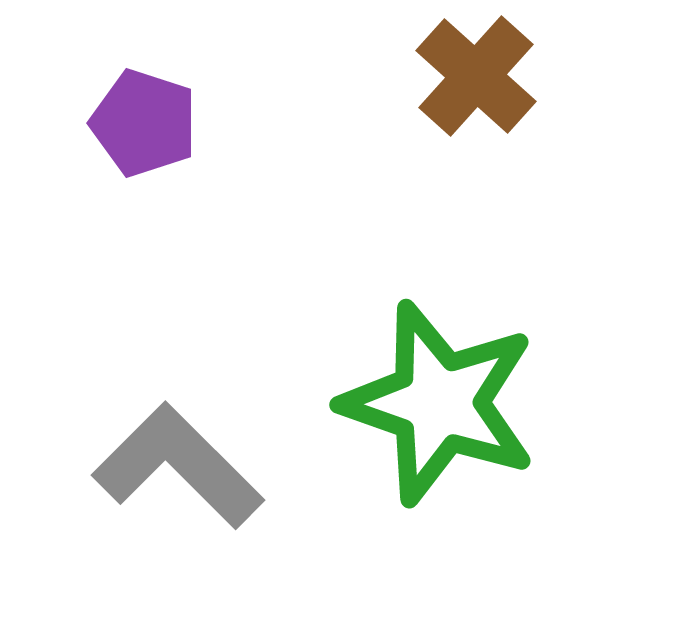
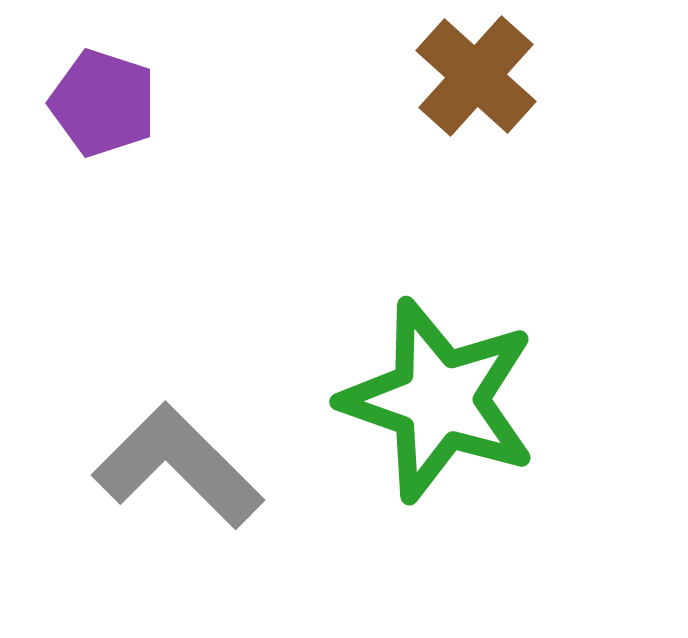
purple pentagon: moved 41 px left, 20 px up
green star: moved 3 px up
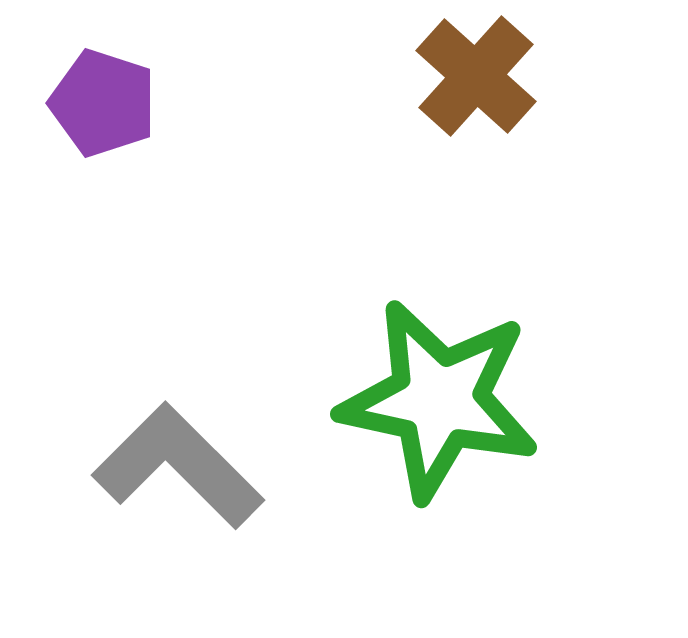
green star: rotated 7 degrees counterclockwise
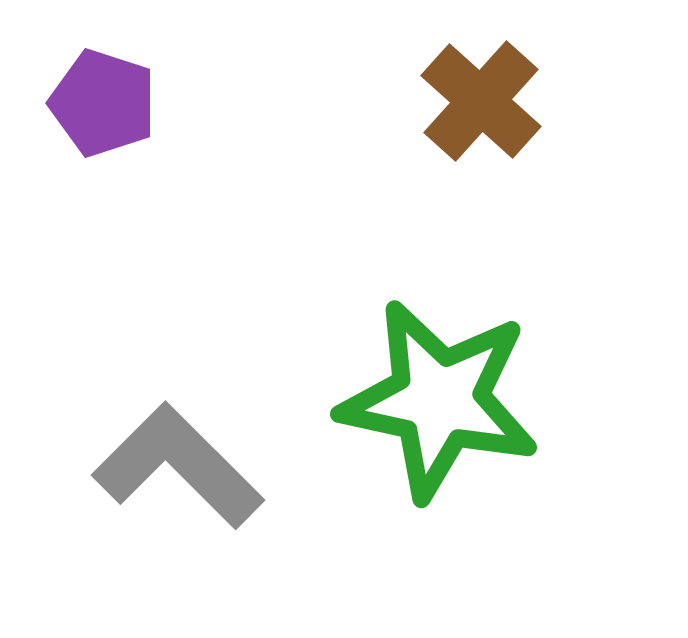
brown cross: moved 5 px right, 25 px down
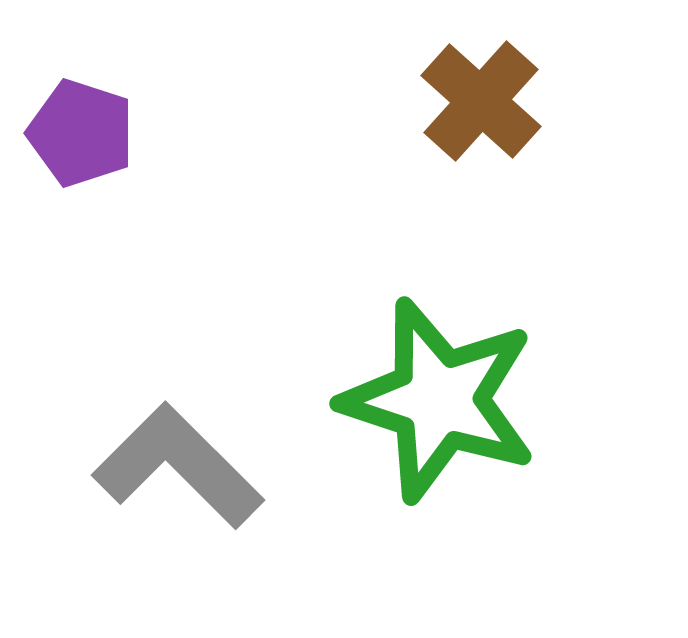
purple pentagon: moved 22 px left, 30 px down
green star: rotated 6 degrees clockwise
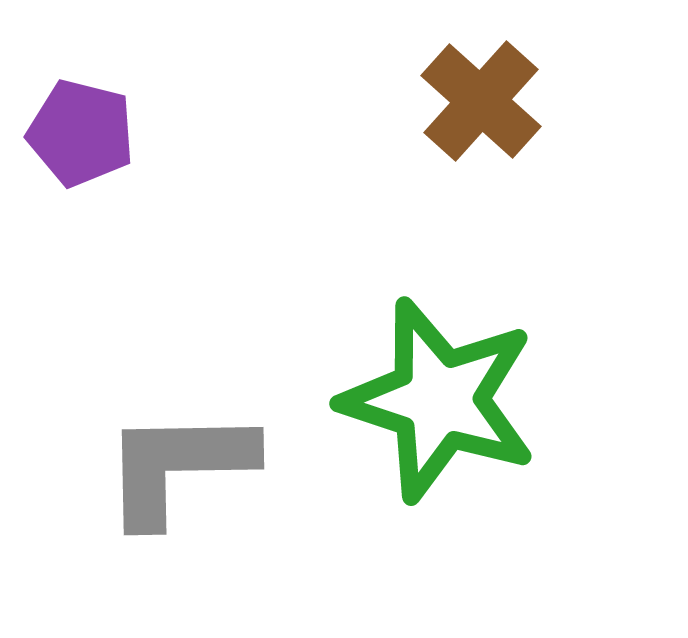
purple pentagon: rotated 4 degrees counterclockwise
gray L-shape: rotated 46 degrees counterclockwise
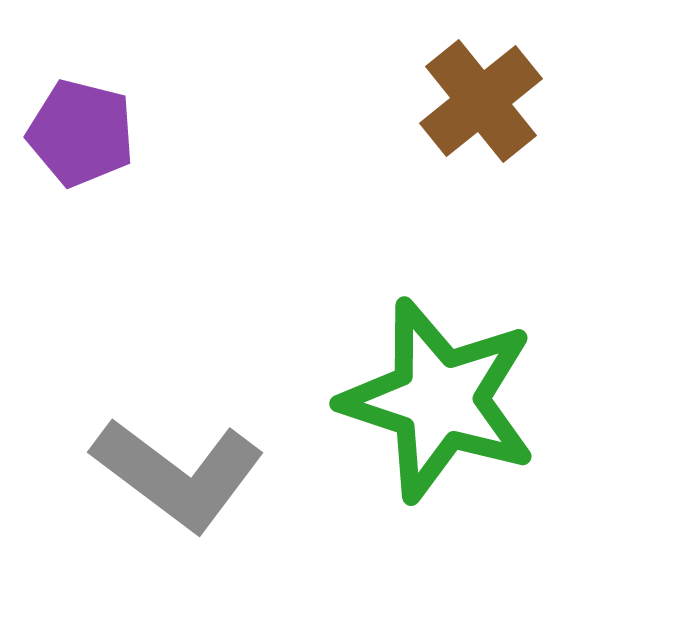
brown cross: rotated 9 degrees clockwise
gray L-shape: moved 8 px down; rotated 142 degrees counterclockwise
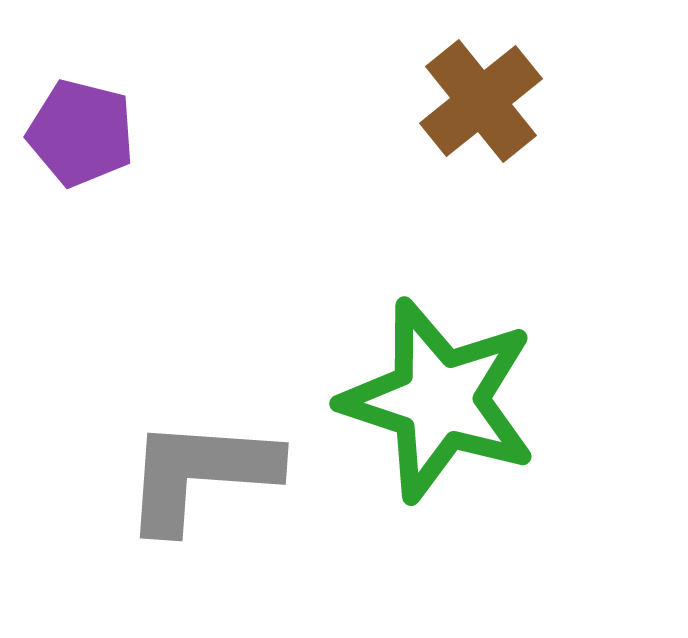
gray L-shape: moved 22 px right; rotated 147 degrees clockwise
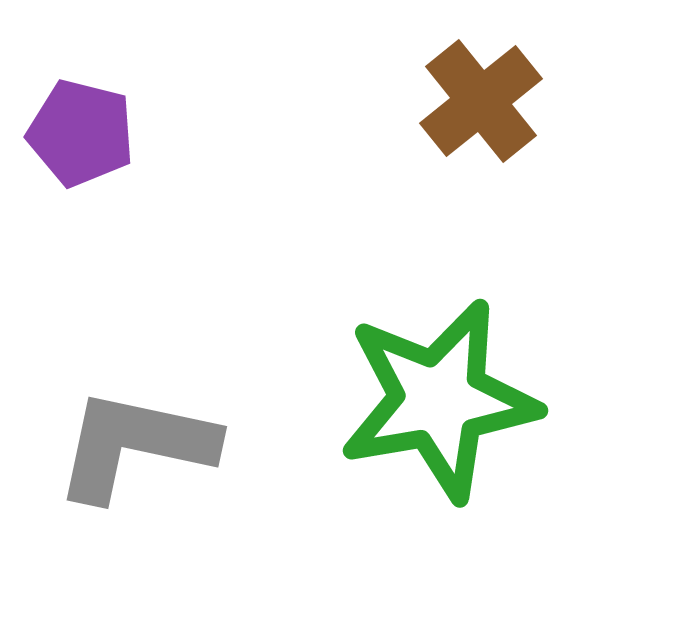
green star: rotated 28 degrees counterclockwise
gray L-shape: moved 65 px left, 29 px up; rotated 8 degrees clockwise
